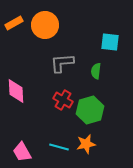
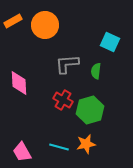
orange rectangle: moved 1 px left, 2 px up
cyan square: rotated 18 degrees clockwise
gray L-shape: moved 5 px right, 1 px down
pink diamond: moved 3 px right, 8 px up
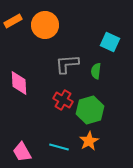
orange star: moved 3 px right, 3 px up; rotated 18 degrees counterclockwise
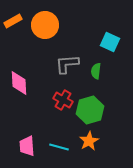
pink trapezoid: moved 5 px right, 6 px up; rotated 25 degrees clockwise
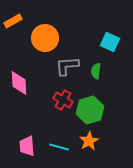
orange circle: moved 13 px down
gray L-shape: moved 2 px down
